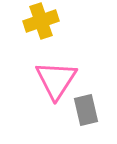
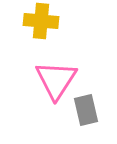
yellow cross: rotated 24 degrees clockwise
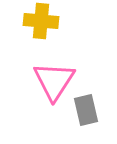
pink triangle: moved 2 px left, 1 px down
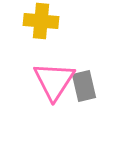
gray rectangle: moved 2 px left, 24 px up
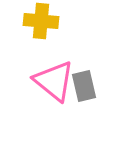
pink triangle: rotated 24 degrees counterclockwise
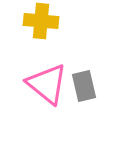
pink triangle: moved 7 px left, 3 px down
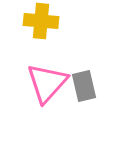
pink triangle: moved 1 px up; rotated 33 degrees clockwise
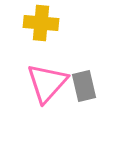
yellow cross: moved 2 px down
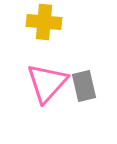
yellow cross: moved 3 px right, 1 px up
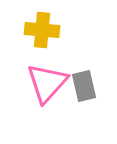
yellow cross: moved 2 px left, 8 px down
